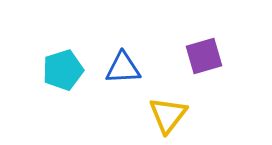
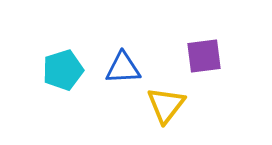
purple square: rotated 9 degrees clockwise
yellow triangle: moved 2 px left, 10 px up
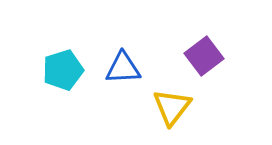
purple square: rotated 30 degrees counterclockwise
yellow triangle: moved 6 px right, 2 px down
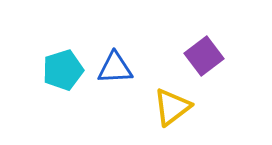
blue triangle: moved 8 px left
yellow triangle: rotated 15 degrees clockwise
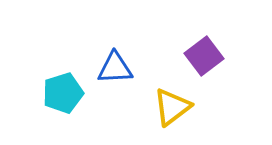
cyan pentagon: moved 23 px down
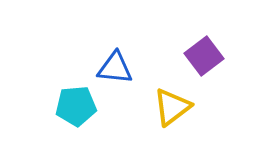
blue triangle: rotated 9 degrees clockwise
cyan pentagon: moved 13 px right, 13 px down; rotated 12 degrees clockwise
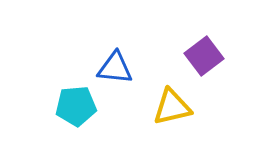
yellow triangle: rotated 24 degrees clockwise
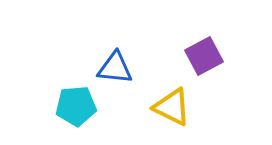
purple square: rotated 9 degrees clockwise
yellow triangle: rotated 39 degrees clockwise
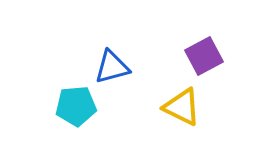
blue triangle: moved 3 px left, 1 px up; rotated 21 degrees counterclockwise
yellow triangle: moved 10 px right
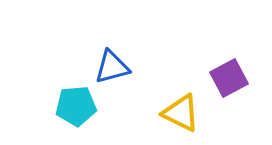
purple square: moved 25 px right, 22 px down
yellow triangle: moved 1 px left, 6 px down
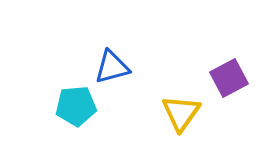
yellow triangle: rotated 39 degrees clockwise
